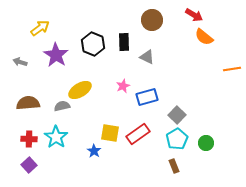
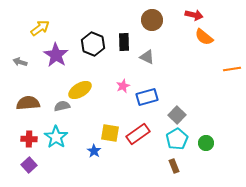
red arrow: rotated 18 degrees counterclockwise
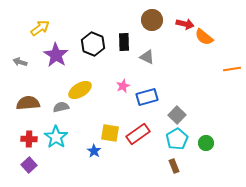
red arrow: moved 9 px left, 9 px down
gray semicircle: moved 1 px left, 1 px down
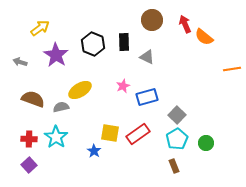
red arrow: rotated 126 degrees counterclockwise
brown semicircle: moved 5 px right, 4 px up; rotated 25 degrees clockwise
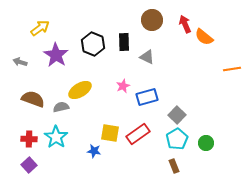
blue star: rotated 24 degrees counterclockwise
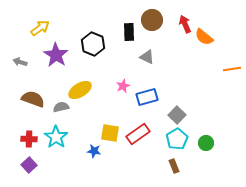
black rectangle: moved 5 px right, 10 px up
